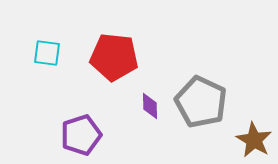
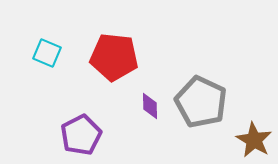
cyan square: rotated 16 degrees clockwise
purple pentagon: rotated 9 degrees counterclockwise
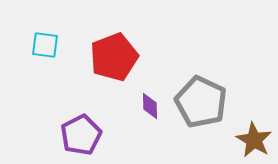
cyan square: moved 2 px left, 8 px up; rotated 16 degrees counterclockwise
red pentagon: rotated 27 degrees counterclockwise
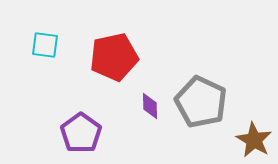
red pentagon: rotated 9 degrees clockwise
purple pentagon: moved 2 px up; rotated 9 degrees counterclockwise
